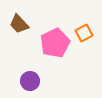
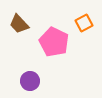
orange square: moved 10 px up
pink pentagon: moved 1 px left, 1 px up; rotated 20 degrees counterclockwise
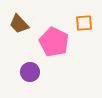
orange square: rotated 24 degrees clockwise
purple circle: moved 9 px up
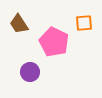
brown trapezoid: rotated 10 degrees clockwise
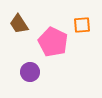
orange square: moved 2 px left, 2 px down
pink pentagon: moved 1 px left
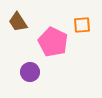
brown trapezoid: moved 1 px left, 2 px up
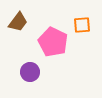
brown trapezoid: rotated 110 degrees counterclockwise
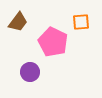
orange square: moved 1 px left, 3 px up
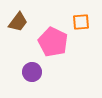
purple circle: moved 2 px right
